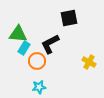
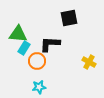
black L-shape: rotated 30 degrees clockwise
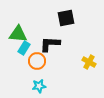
black square: moved 3 px left
cyan star: moved 1 px up
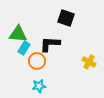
black square: rotated 30 degrees clockwise
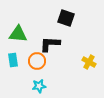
cyan rectangle: moved 11 px left, 12 px down; rotated 40 degrees counterclockwise
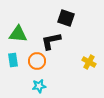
black L-shape: moved 1 px right, 3 px up; rotated 15 degrees counterclockwise
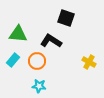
black L-shape: rotated 45 degrees clockwise
cyan rectangle: rotated 48 degrees clockwise
cyan star: rotated 16 degrees clockwise
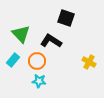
green triangle: moved 3 px right; rotated 42 degrees clockwise
cyan star: moved 5 px up
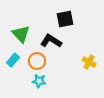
black square: moved 1 px left, 1 px down; rotated 30 degrees counterclockwise
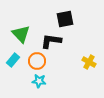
black L-shape: rotated 25 degrees counterclockwise
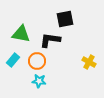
green triangle: rotated 36 degrees counterclockwise
black L-shape: moved 1 px left, 1 px up
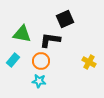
black square: rotated 12 degrees counterclockwise
green triangle: moved 1 px right
orange circle: moved 4 px right
